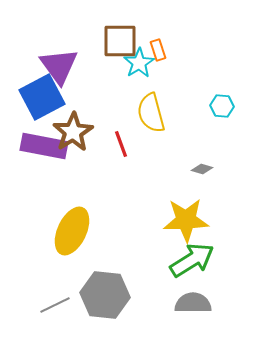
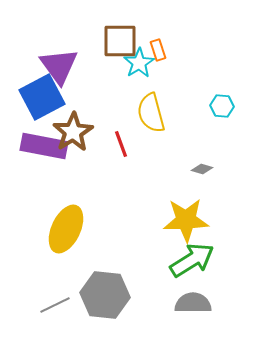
yellow ellipse: moved 6 px left, 2 px up
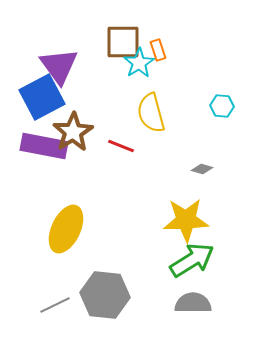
brown square: moved 3 px right, 1 px down
red line: moved 2 px down; rotated 48 degrees counterclockwise
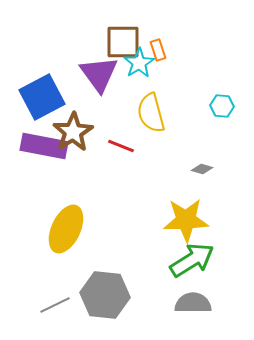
purple triangle: moved 40 px right, 8 px down
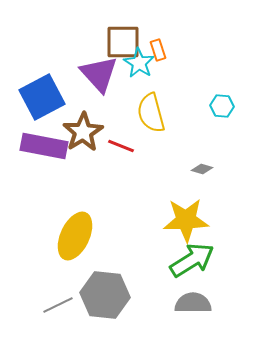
cyan star: rotated 8 degrees counterclockwise
purple triangle: rotated 6 degrees counterclockwise
brown star: moved 10 px right
yellow ellipse: moved 9 px right, 7 px down
gray line: moved 3 px right
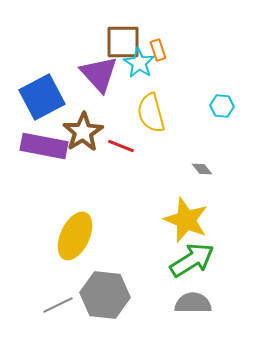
gray diamond: rotated 35 degrees clockwise
yellow star: rotated 24 degrees clockwise
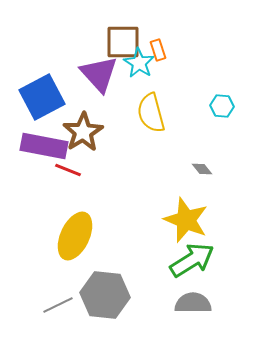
red line: moved 53 px left, 24 px down
